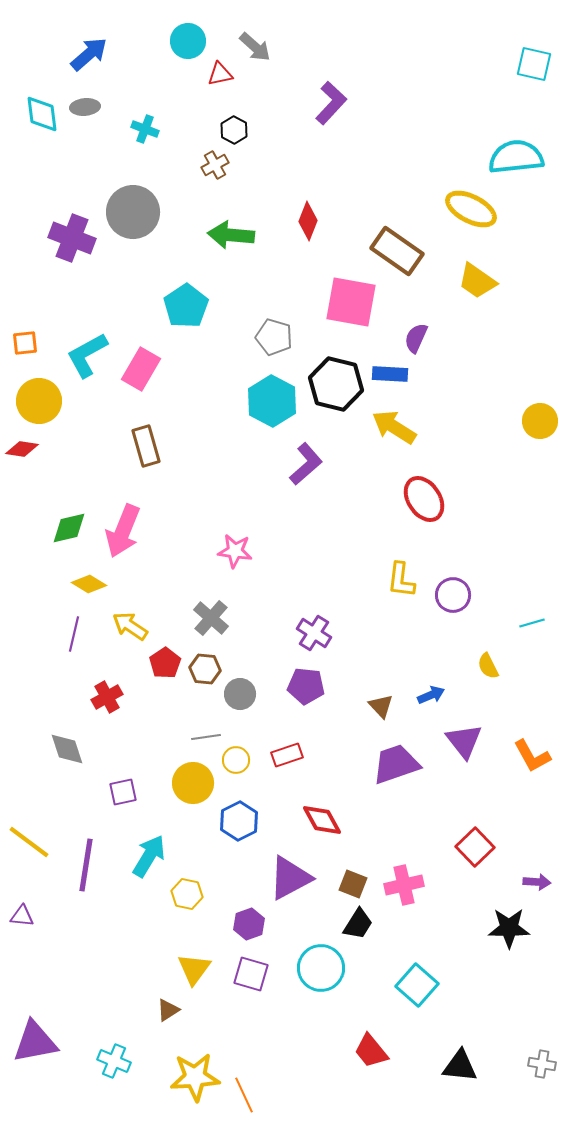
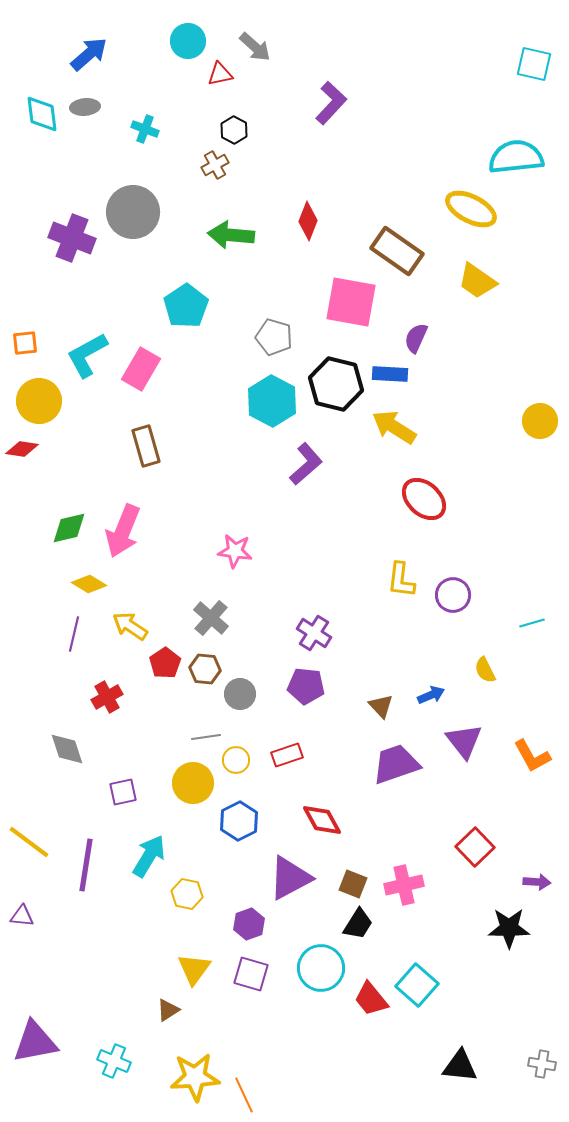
red ellipse at (424, 499): rotated 15 degrees counterclockwise
yellow semicircle at (488, 666): moved 3 px left, 4 px down
red trapezoid at (371, 1051): moved 52 px up
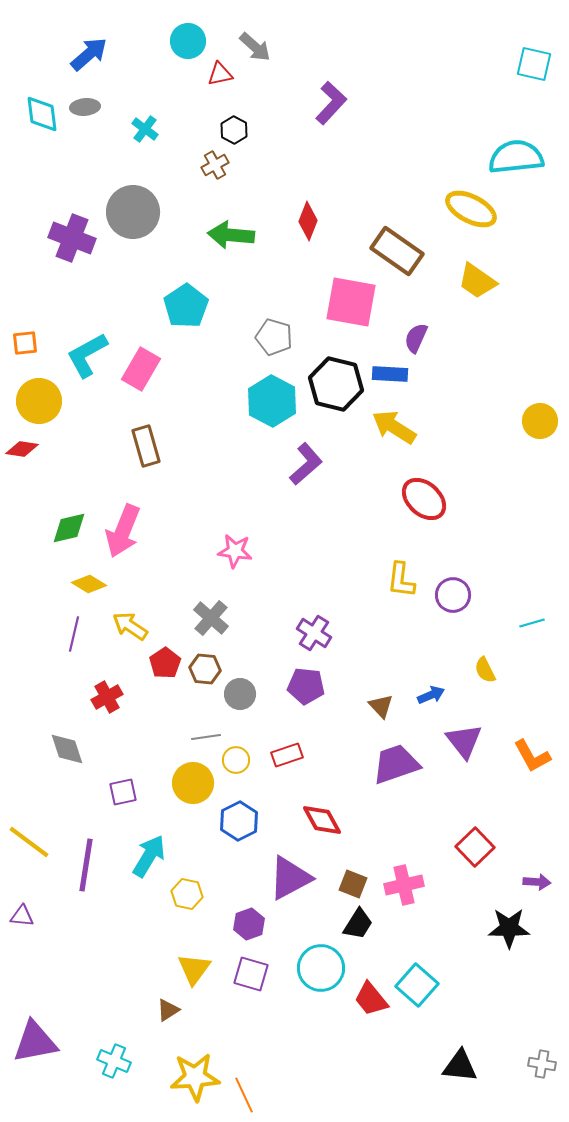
cyan cross at (145, 129): rotated 16 degrees clockwise
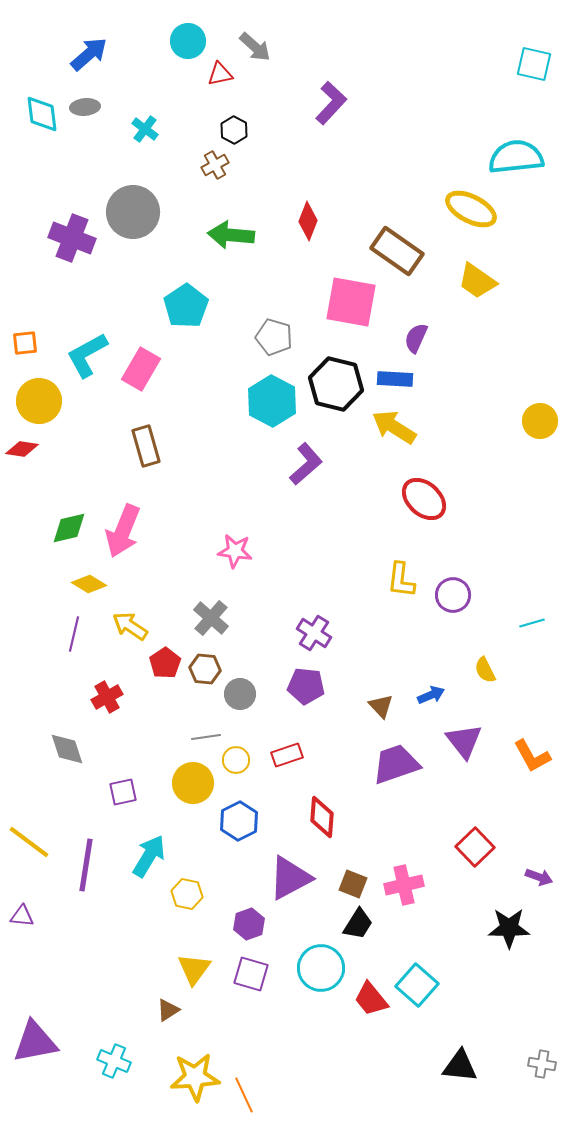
blue rectangle at (390, 374): moved 5 px right, 5 px down
red diamond at (322, 820): moved 3 px up; rotated 33 degrees clockwise
purple arrow at (537, 882): moved 2 px right, 5 px up; rotated 16 degrees clockwise
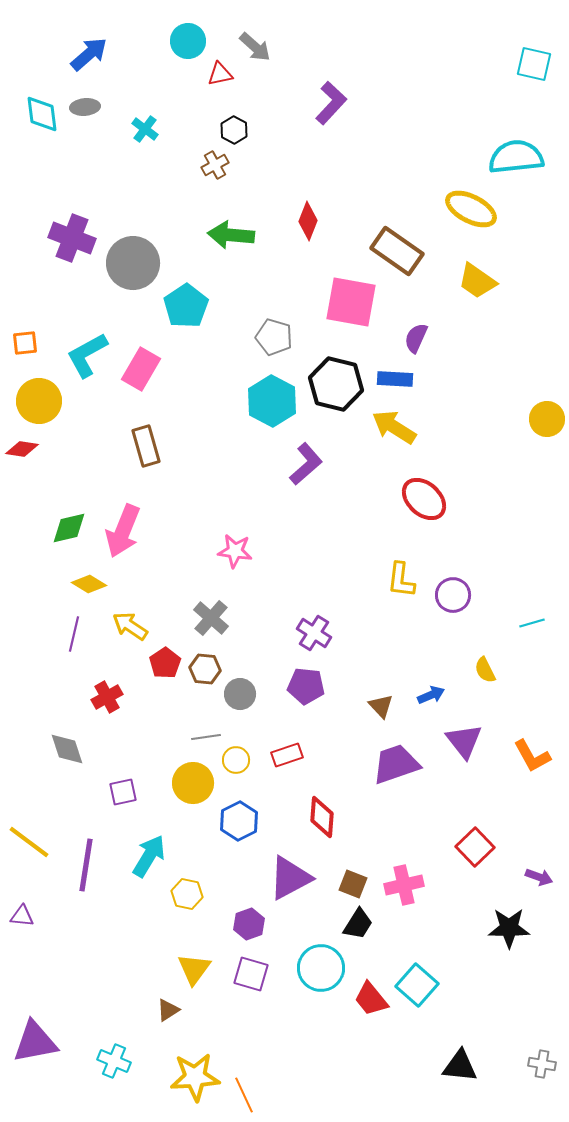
gray circle at (133, 212): moved 51 px down
yellow circle at (540, 421): moved 7 px right, 2 px up
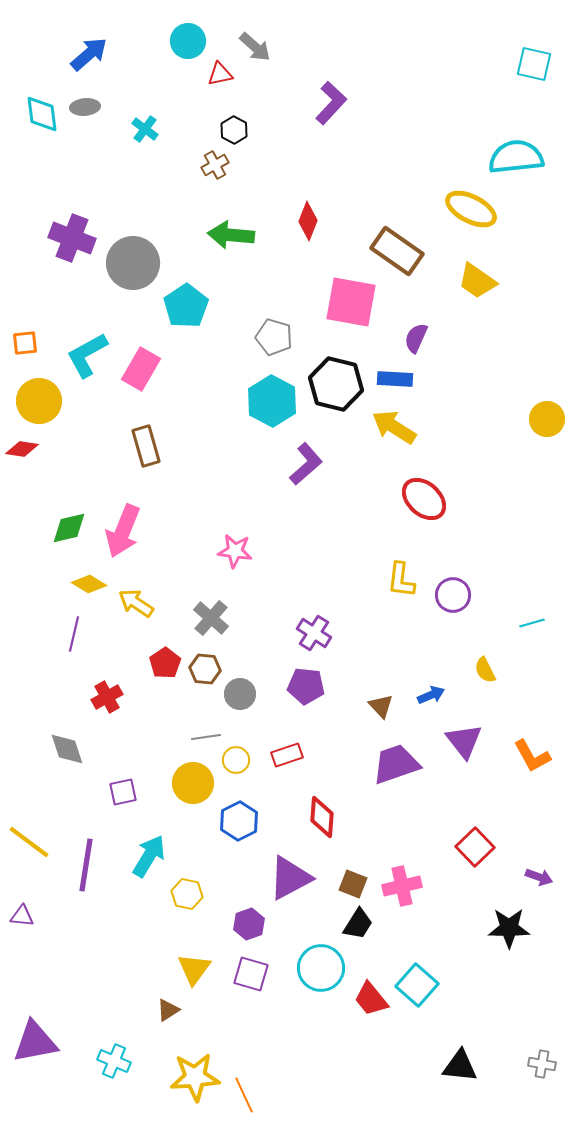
yellow arrow at (130, 626): moved 6 px right, 23 px up
pink cross at (404, 885): moved 2 px left, 1 px down
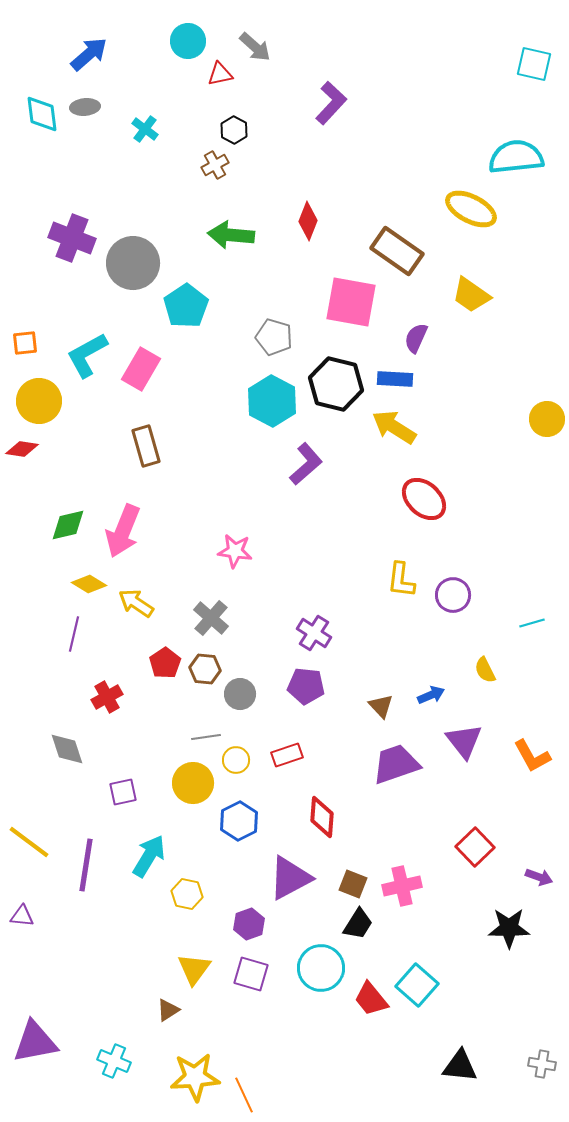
yellow trapezoid at (477, 281): moved 6 px left, 14 px down
green diamond at (69, 528): moved 1 px left, 3 px up
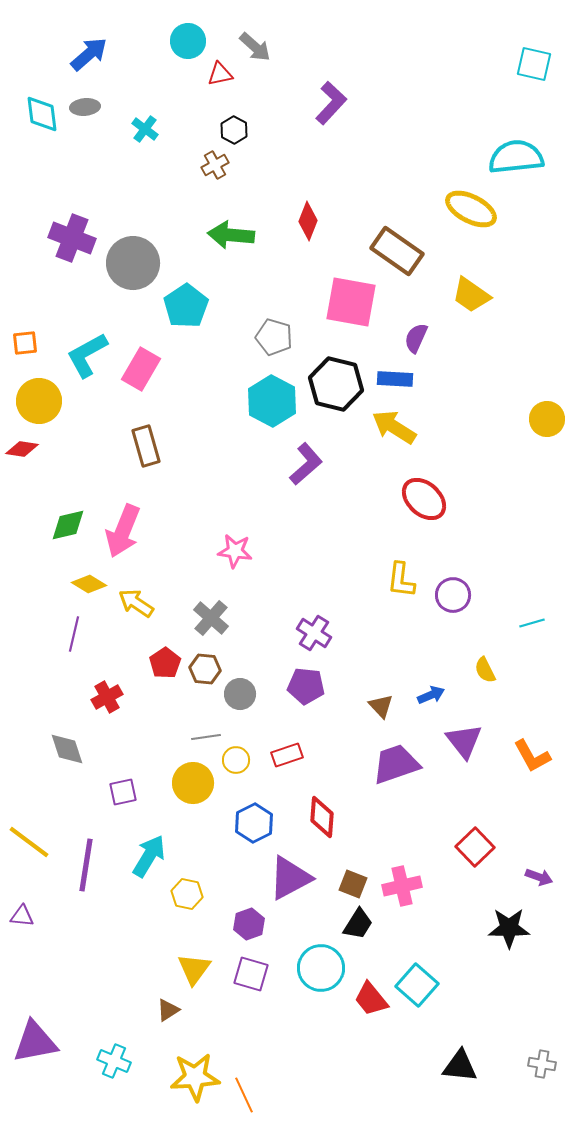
blue hexagon at (239, 821): moved 15 px right, 2 px down
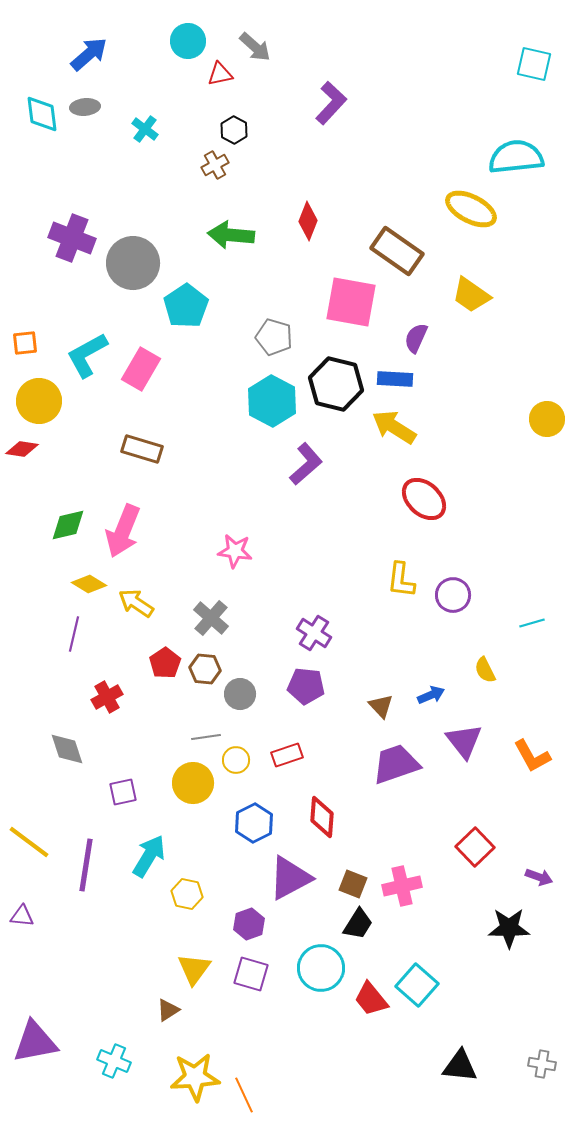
brown rectangle at (146, 446): moved 4 px left, 3 px down; rotated 57 degrees counterclockwise
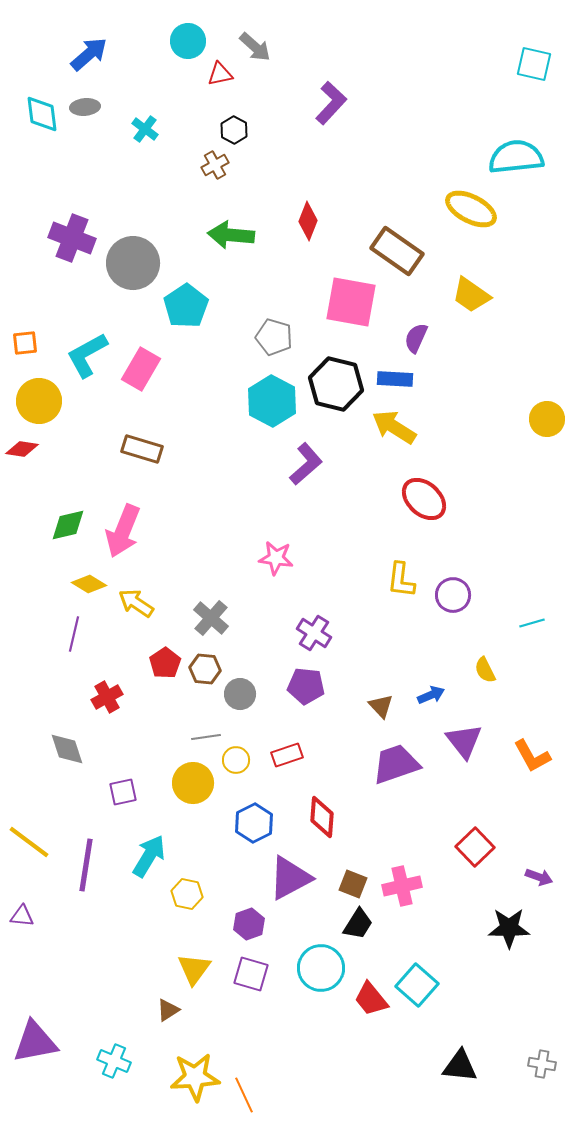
pink star at (235, 551): moved 41 px right, 7 px down
